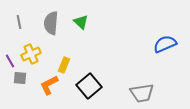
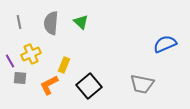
gray trapezoid: moved 9 px up; rotated 20 degrees clockwise
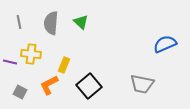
yellow cross: rotated 30 degrees clockwise
purple line: moved 1 px down; rotated 48 degrees counterclockwise
gray square: moved 14 px down; rotated 24 degrees clockwise
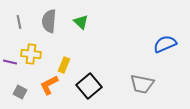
gray semicircle: moved 2 px left, 2 px up
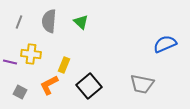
gray line: rotated 32 degrees clockwise
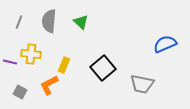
black square: moved 14 px right, 18 px up
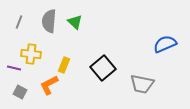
green triangle: moved 6 px left
purple line: moved 4 px right, 6 px down
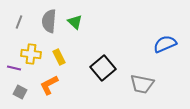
yellow rectangle: moved 5 px left, 8 px up; rotated 49 degrees counterclockwise
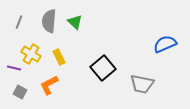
yellow cross: rotated 24 degrees clockwise
